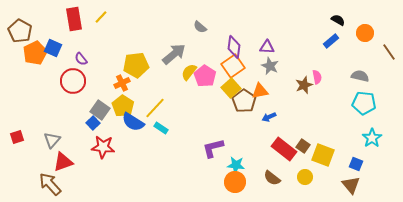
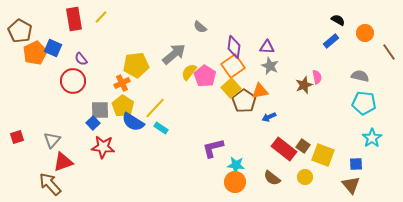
gray square at (100, 110): rotated 36 degrees counterclockwise
blue square at (356, 164): rotated 24 degrees counterclockwise
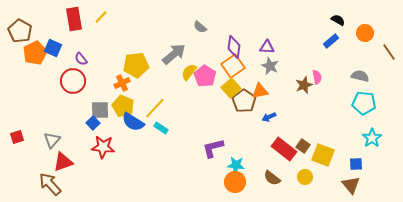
yellow pentagon at (123, 106): rotated 10 degrees counterclockwise
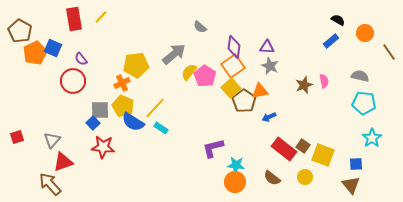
pink semicircle at (317, 77): moved 7 px right, 4 px down
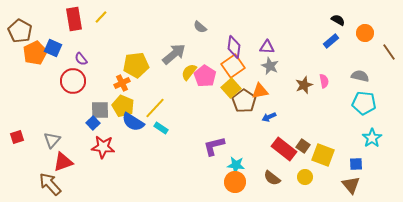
purple L-shape at (213, 148): moved 1 px right, 2 px up
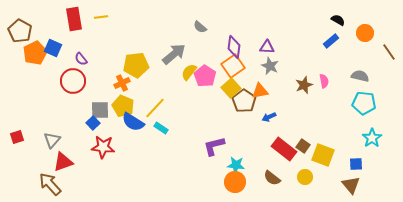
yellow line at (101, 17): rotated 40 degrees clockwise
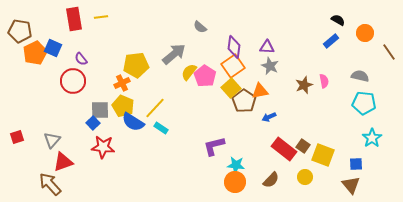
brown pentagon at (20, 31): rotated 20 degrees counterclockwise
brown semicircle at (272, 178): moved 1 px left, 2 px down; rotated 84 degrees counterclockwise
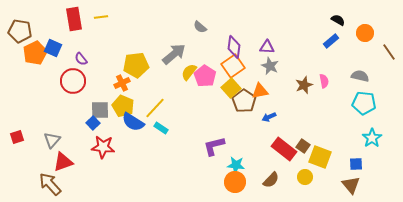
yellow square at (323, 155): moved 3 px left, 2 px down
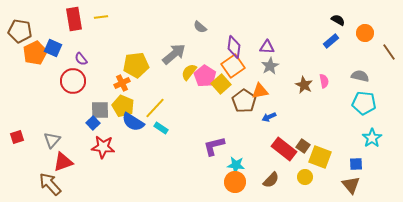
gray star at (270, 66): rotated 18 degrees clockwise
brown star at (304, 85): rotated 24 degrees counterclockwise
yellow square at (231, 88): moved 10 px left, 4 px up
